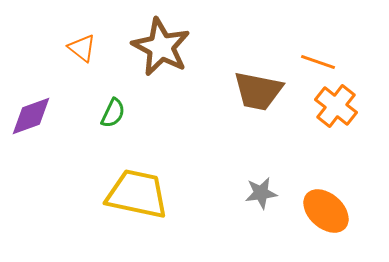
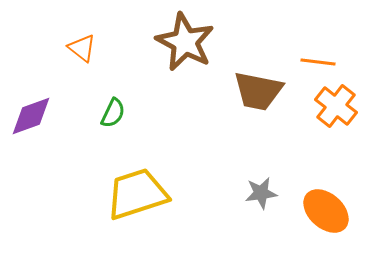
brown star: moved 24 px right, 5 px up
orange line: rotated 12 degrees counterclockwise
yellow trapezoid: rotated 30 degrees counterclockwise
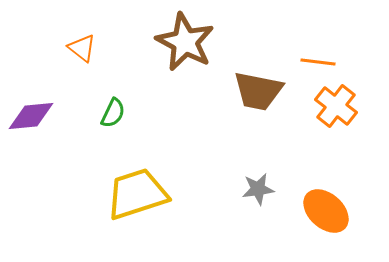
purple diamond: rotated 15 degrees clockwise
gray star: moved 3 px left, 4 px up
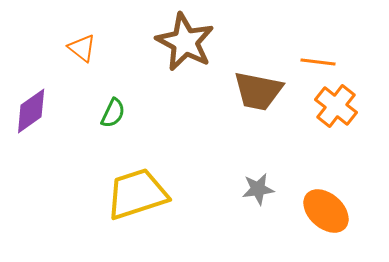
purple diamond: moved 5 px up; rotated 30 degrees counterclockwise
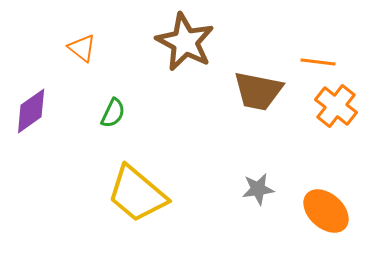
yellow trapezoid: rotated 122 degrees counterclockwise
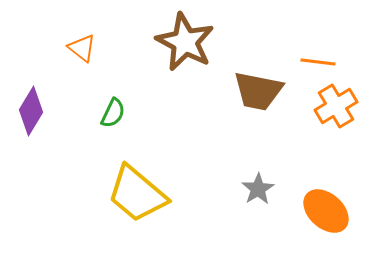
orange cross: rotated 21 degrees clockwise
purple diamond: rotated 24 degrees counterclockwise
gray star: rotated 24 degrees counterclockwise
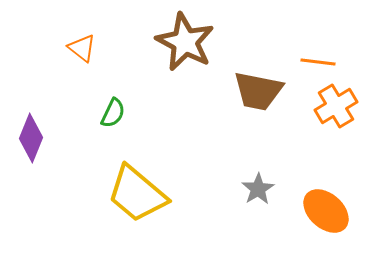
purple diamond: moved 27 px down; rotated 9 degrees counterclockwise
